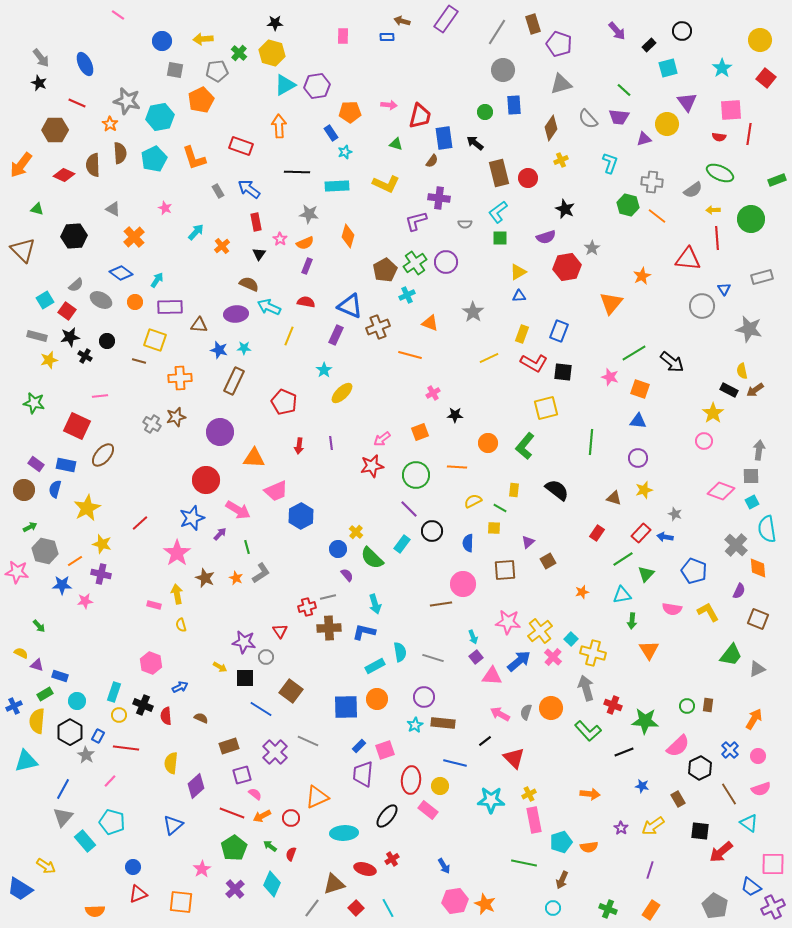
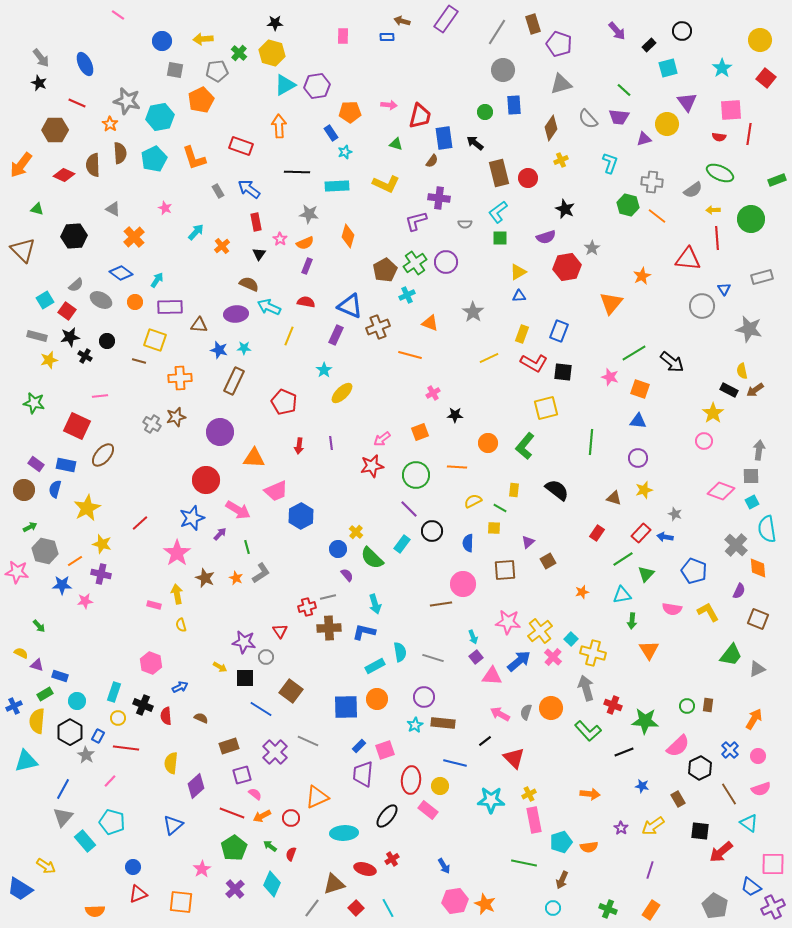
yellow circle at (119, 715): moved 1 px left, 3 px down
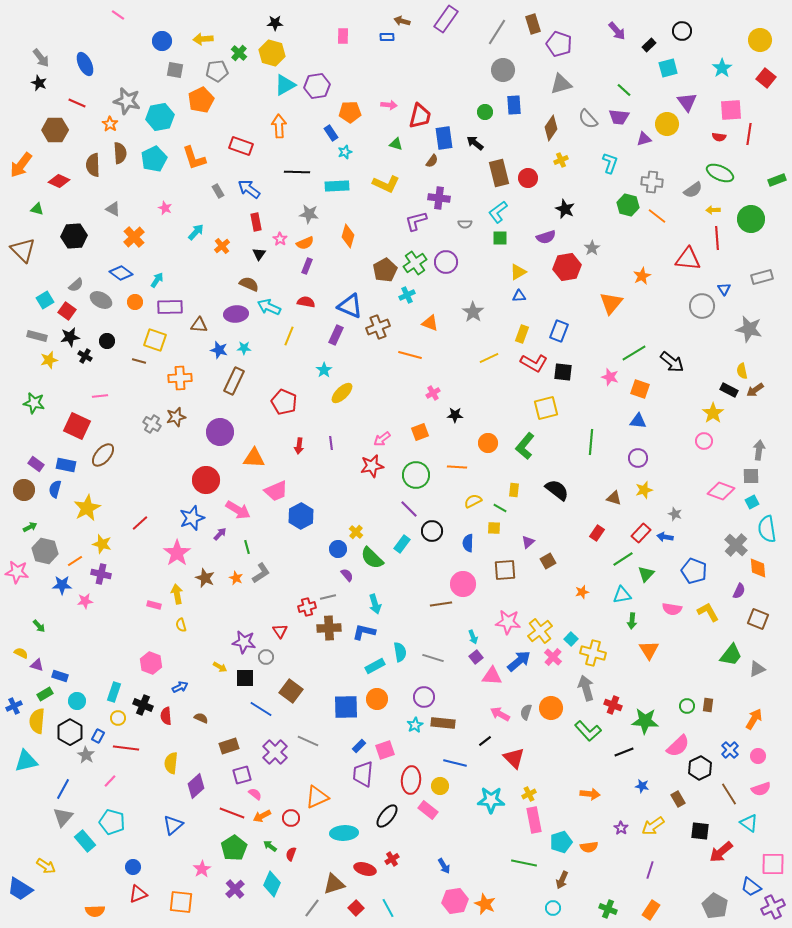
red diamond at (64, 175): moved 5 px left, 6 px down
